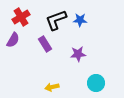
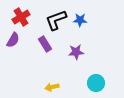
purple star: moved 2 px left, 2 px up
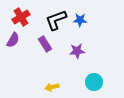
purple star: moved 1 px right, 1 px up
cyan circle: moved 2 px left, 1 px up
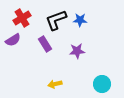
red cross: moved 1 px right, 1 px down
purple semicircle: rotated 28 degrees clockwise
cyan circle: moved 8 px right, 2 px down
yellow arrow: moved 3 px right, 3 px up
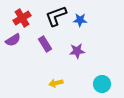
black L-shape: moved 4 px up
yellow arrow: moved 1 px right, 1 px up
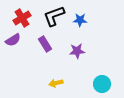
black L-shape: moved 2 px left
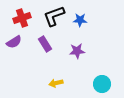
red cross: rotated 12 degrees clockwise
purple semicircle: moved 1 px right, 2 px down
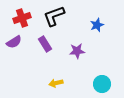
blue star: moved 17 px right, 5 px down; rotated 24 degrees counterclockwise
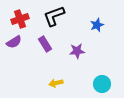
red cross: moved 2 px left, 1 px down
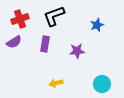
purple rectangle: rotated 42 degrees clockwise
